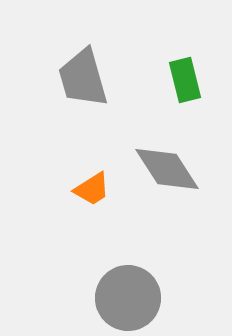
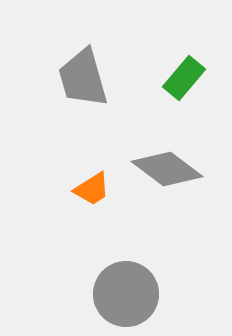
green rectangle: moved 1 px left, 2 px up; rotated 54 degrees clockwise
gray diamond: rotated 20 degrees counterclockwise
gray circle: moved 2 px left, 4 px up
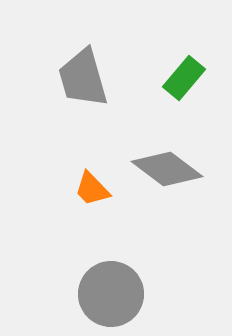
orange trapezoid: rotated 78 degrees clockwise
gray circle: moved 15 px left
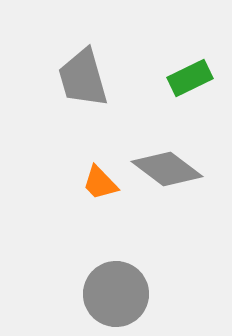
green rectangle: moved 6 px right; rotated 24 degrees clockwise
orange trapezoid: moved 8 px right, 6 px up
gray circle: moved 5 px right
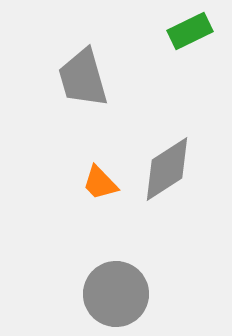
green rectangle: moved 47 px up
gray diamond: rotated 70 degrees counterclockwise
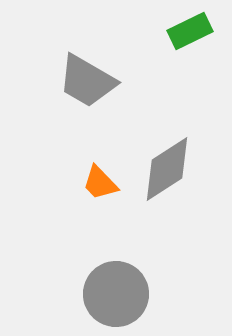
gray trapezoid: moved 4 px right, 3 px down; rotated 44 degrees counterclockwise
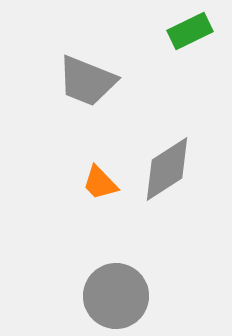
gray trapezoid: rotated 8 degrees counterclockwise
gray circle: moved 2 px down
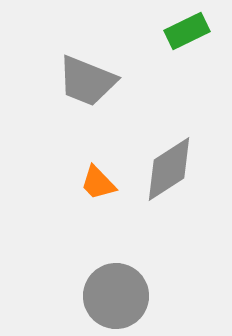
green rectangle: moved 3 px left
gray diamond: moved 2 px right
orange trapezoid: moved 2 px left
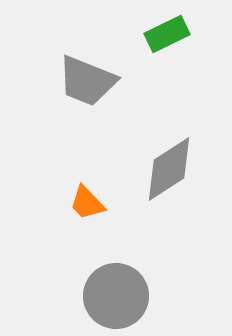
green rectangle: moved 20 px left, 3 px down
orange trapezoid: moved 11 px left, 20 px down
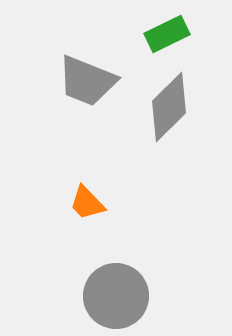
gray diamond: moved 62 px up; rotated 12 degrees counterclockwise
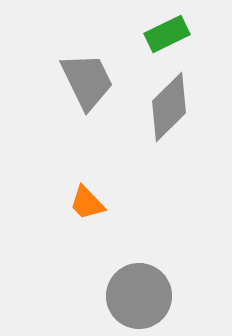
gray trapezoid: rotated 138 degrees counterclockwise
gray circle: moved 23 px right
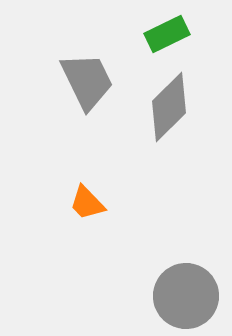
gray circle: moved 47 px right
